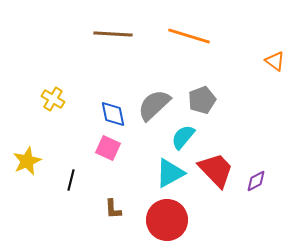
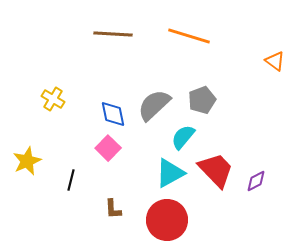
pink square: rotated 20 degrees clockwise
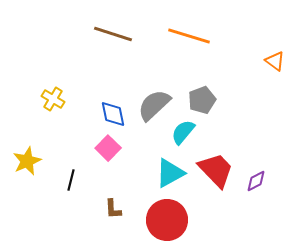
brown line: rotated 15 degrees clockwise
cyan semicircle: moved 5 px up
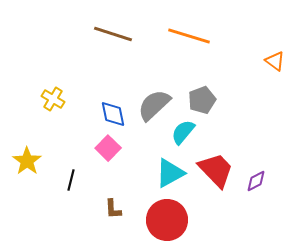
yellow star: rotated 12 degrees counterclockwise
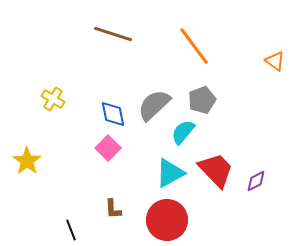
orange line: moved 5 px right, 10 px down; rotated 36 degrees clockwise
black line: moved 50 px down; rotated 35 degrees counterclockwise
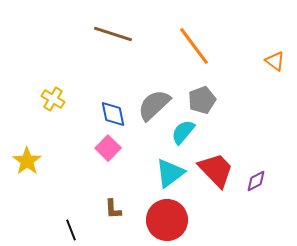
cyan triangle: rotated 8 degrees counterclockwise
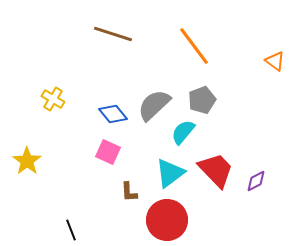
blue diamond: rotated 28 degrees counterclockwise
pink square: moved 4 px down; rotated 20 degrees counterclockwise
brown L-shape: moved 16 px right, 17 px up
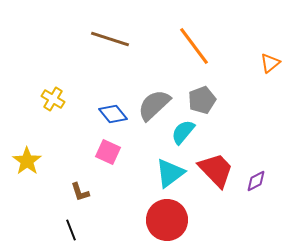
brown line: moved 3 px left, 5 px down
orange triangle: moved 5 px left, 2 px down; rotated 45 degrees clockwise
brown L-shape: moved 49 px left; rotated 15 degrees counterclockwise
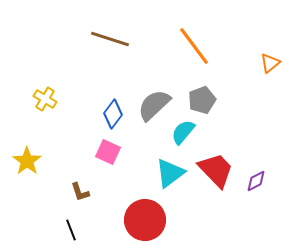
yellow cross: moved 8 px left
blue diamond: rotated 76 degrees clockwise
red circle: moved 22 px left
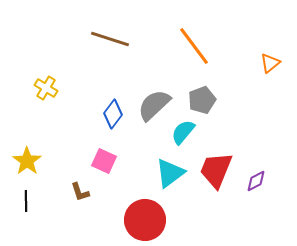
yellow cross: moved 1 px right, 11 px up
pink square: moved 4 px left, 9 px down
red trapezoid: rotated 114 degrees counterclockwise
black line: moved 45 px left, 29 px up; rotated 20 degrees clockwise
